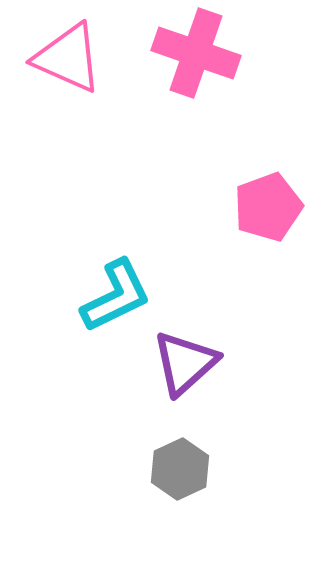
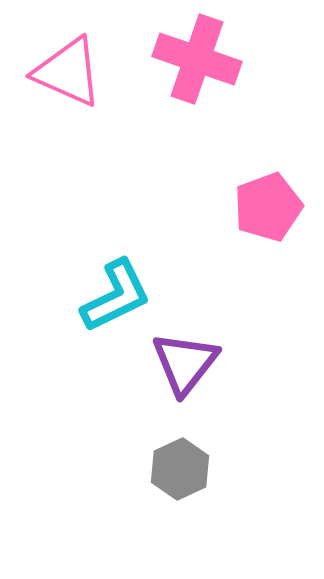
pink cross: moved 1 px right, 6 px down
pink triangle: moved 14 px down
purple triangle: rotated 10 degrees counterclockwise
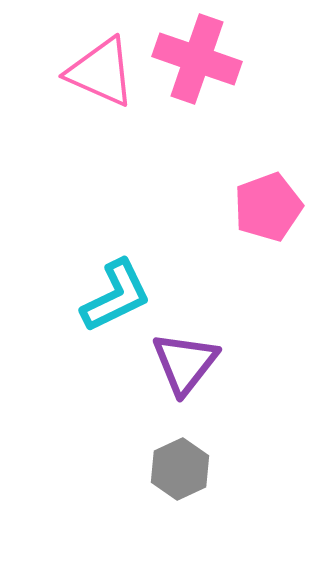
pink triangle: moved 33 px right
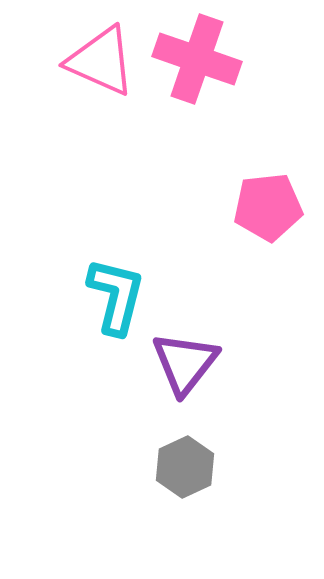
pink triangle: moved 11 px up
pink pentagon: rotated 14 degrees clockwise
cyan L-shape: rotated 50 degrees counterclockwise
gray hexagon: moved 5 px right, 2 px up
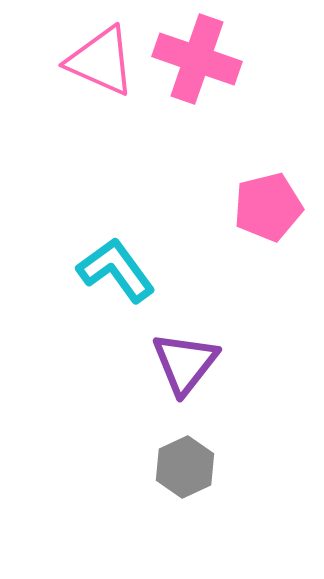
pink pentagon: rotated 8 degrees counterclockwise
cyan L-shape: moved 26 px up; rotated 50 degrees counterclockwise
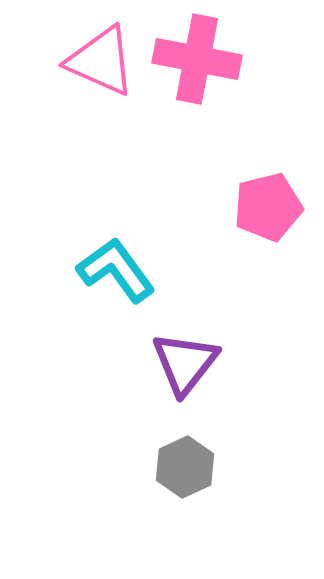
pink cross: rotated 8 degrees counterclockwise
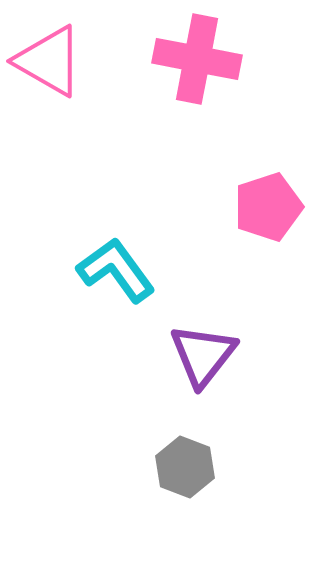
pink triangle: moved 52 px left; rotated 6 degrees clockwise
pink pentagon: rotated 4 degrees counterclockwise
purple triangle: moved 18 px right, 8 px up
gray hexagon: rotated 14 degrees counterclockwise
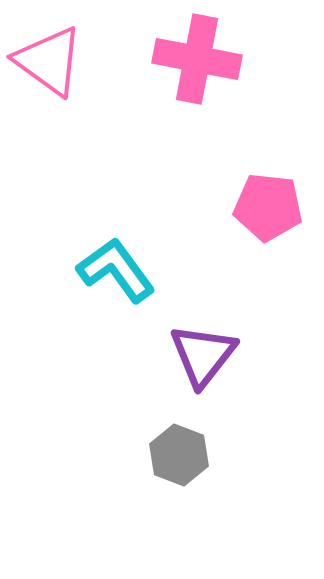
pink triangle: rotated 6 degrees clockwise
pink pentagon: rotated 24 degrees clockwise
gray hexagon: moved 6 px left, 12 px up
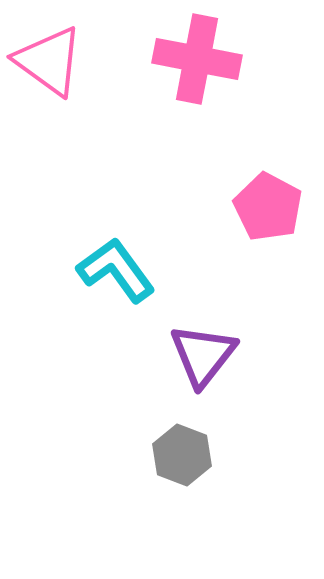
pink pentagon: rotated 22 degrees clockwise
gray hexagon: moved 3 px right
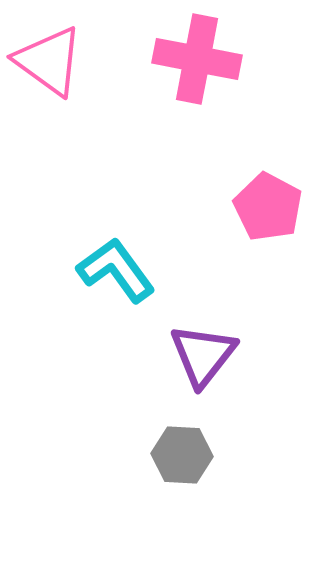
gray hexagon: rotated 18 degrees counterclockwise
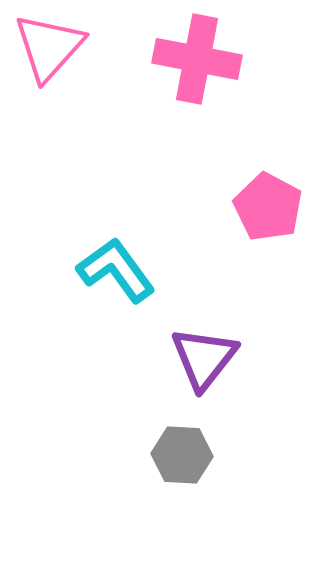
pink triangle: moved 14 px up; rotated 36 degrees clockwise
purple triangle: moved 1 px right, 3 px down
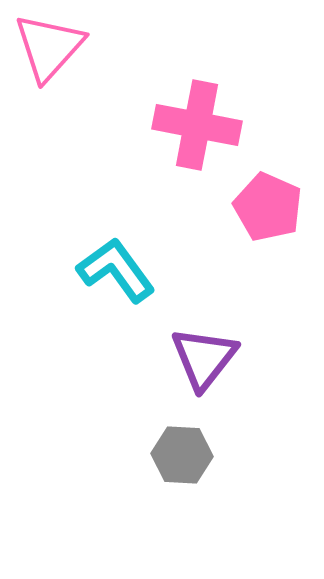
pink cross: moved 66 px down
pink pentagon: rotated 4 degrees counterclockwise
